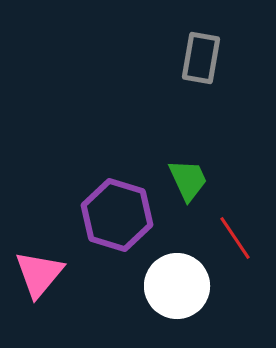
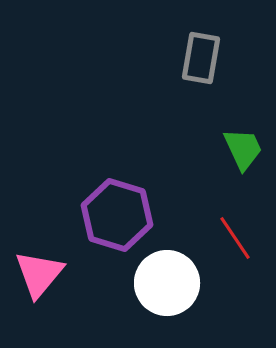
green trapezoid: moved 55 px right, 31 px up
white circle: moved 10 px left, 3 px up
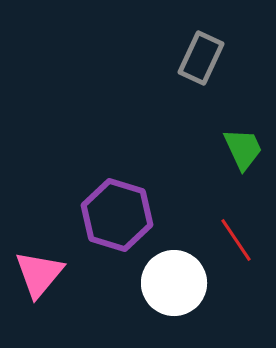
gray rectangle: rotated 15 degrees clockwise
red line: moved 1 px right, 2 px down
white circle: moved 7 px right
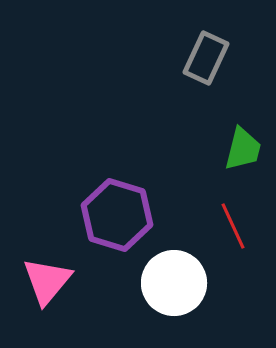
gray rectangle: moved 5 px right
green trapezoid: rotated 39 degrees clockwise
red line: moved 3 px left, 14 px up; rotated 9 degrees clockwise
pink triangle: moved 8 px right, 7 px down
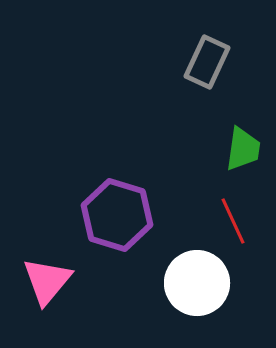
gray rectangle: moved 1 px right, 4 px down
green trapezoid: rotated 6 degrees counterclockwise
red line: moved 5 px up
white circle: moved 23 px right
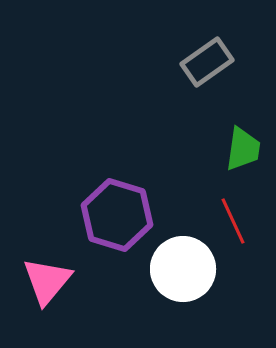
gray rectangle: rotated 30 degrees clockwise
white circle: moved 14 px left, 14 px up
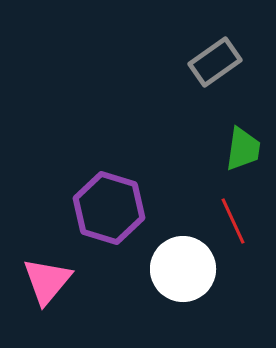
gray rectangle: moved 8 px right
purple hexagon: moved 8 px left, 7 px up
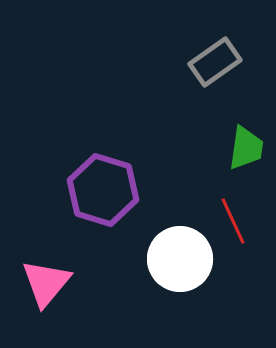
green trapezoid: moved 3 px right, 1 px up
purple hexagon: moved 6 px left, 18 px up
white circle: moved 3 px left, 10 px up
pink triangle: moved 1 px left, 2 px down
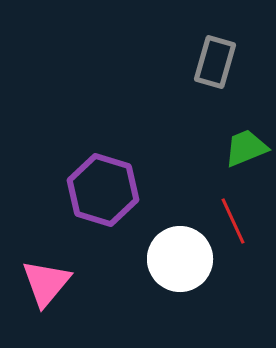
gray rectangle: rotated 39 degrees counterclockwise
green trapezoid: rotated 120 degrees counterclockwise
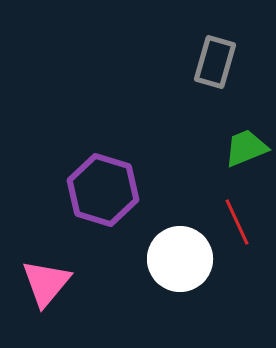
red line: moved 4 px right, 1 px down
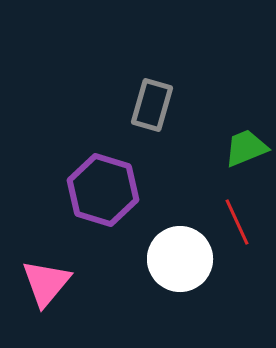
gray rectangle: moved 63 px left, 43 px down
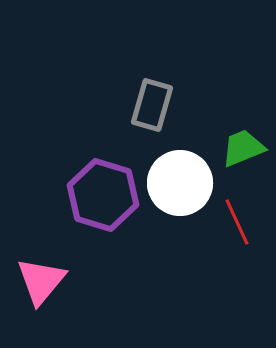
green trapezoid: moved 3 px left
purple hexagon: moved 5 px down
white circle: moved 76 px up
pink triangle: moved 5 px left, 2 px up
